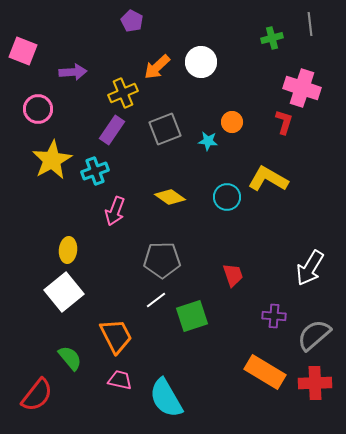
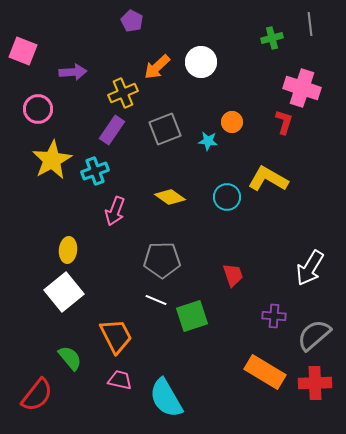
white line: rotated 60 degrees clockwise
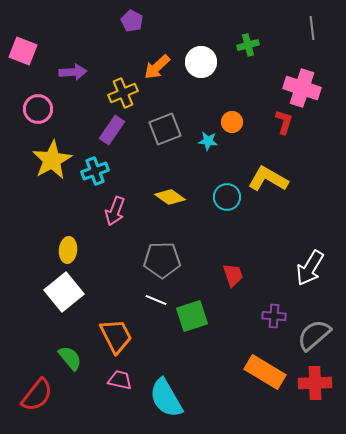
gray line: moved 2 px right, 4 px down
green cross: moved 24 px left, 7 px down
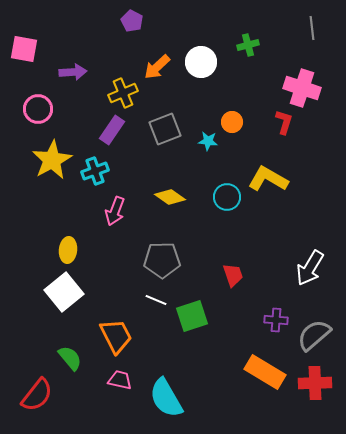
pink square: moved 1 px right, 2 px up; rotated 12 degrees counterclockwise
purple cross: moved 2 px right, 4 px down
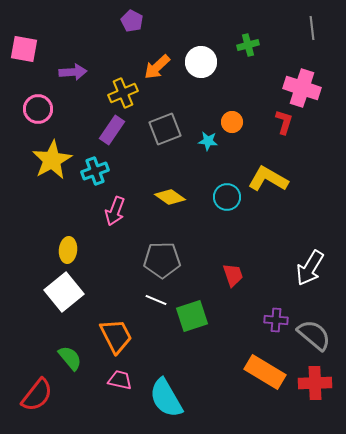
gray semicircle: rotated 81 degrees clockwise
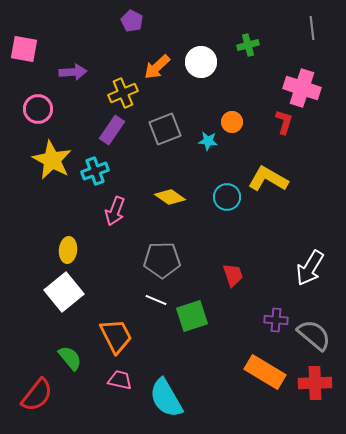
yellow star: rotated 15 degrees counterclockwise
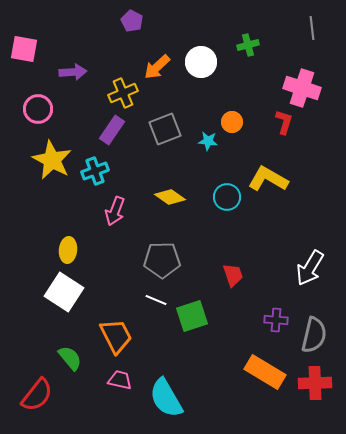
white square: rotated 18 degrees counterclockwise
gray semicircle: rotated 63 degrees clockwise
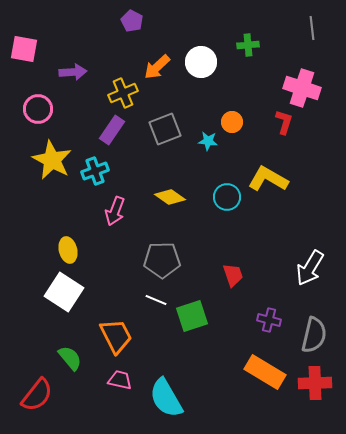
green cross: rotated 10 degrees clockwise
yellow ellipse: rotated 20 degrees counterclockwise
purple cross: moved 7 px left; rotated 10 degrees clockwise
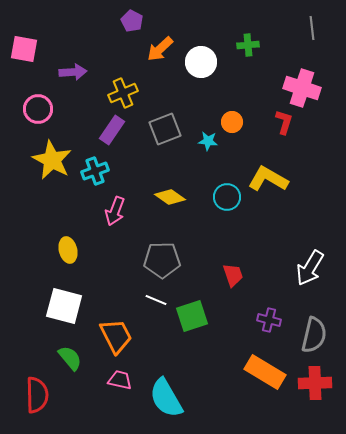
orange arrow: moved 3 px right, 18 px up
white square: moved 14 px down; rotated 18 degrees counterclockwise
red semicircle: rotated 39 degrees counterclockwise
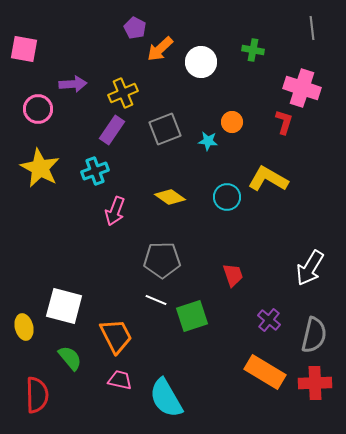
purple pentagon: moved 3 px right, 7 px down
green cross: moved 5 px right, 5 px down; rotated 15 degrees clockwise
purple arrow: moved 12 px down
yellow star: moved 12 px left, 8 px down
yellow ellipse: moved 44 px left, 77 px down
purple cross: rotated 25 degrees clockwise
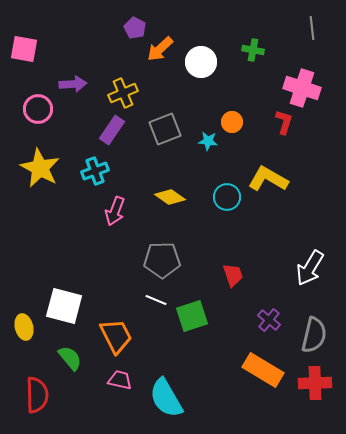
orange rectangle: moved 2 px left, 2 px up
